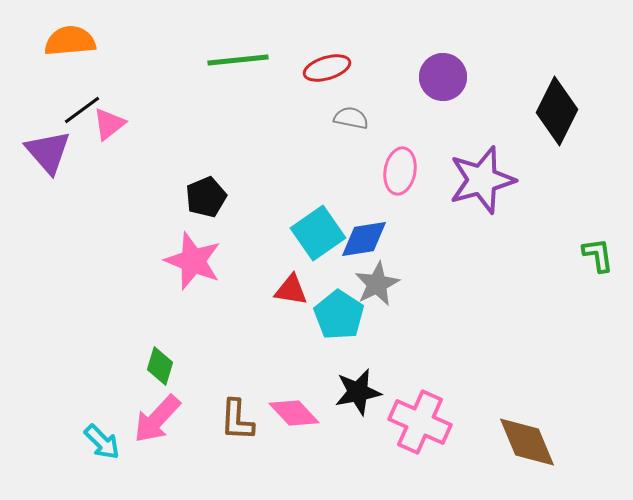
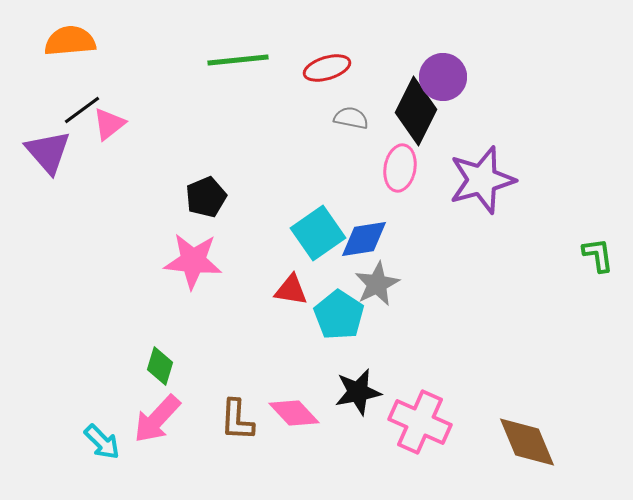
black diamond: moved 141 px left
pink ellipse: moved 3 px up
pink star: rotated 16 degrees counterclockwise
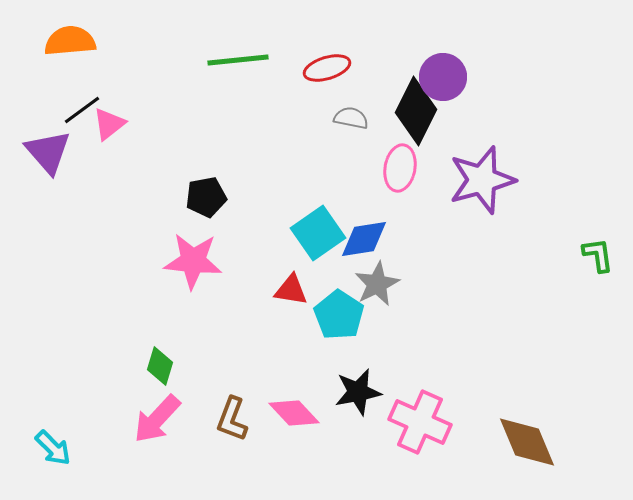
black pentagon: rotated 12 degrees clockwise
brown L-shape: moved 5 px left, 1 px up; rotated 18 degrees clockwise
cyan arrow: moved 49 px left, 6 px down
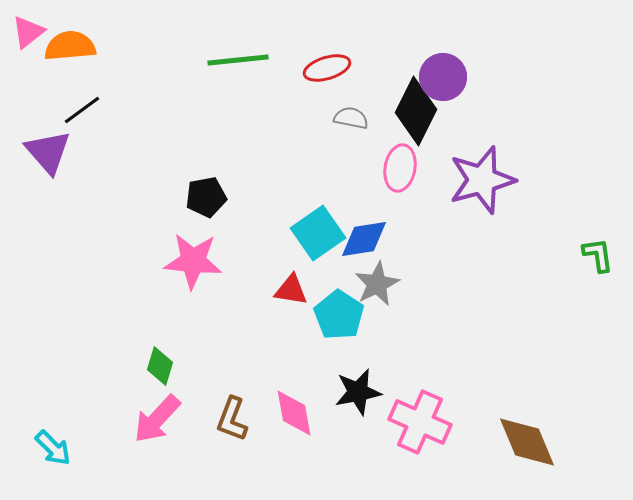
orange semicircle: moved 5 px down
pink triangle: moved 81 px left, 92 px up
pink diamond: rotated 33 degrees clockwise
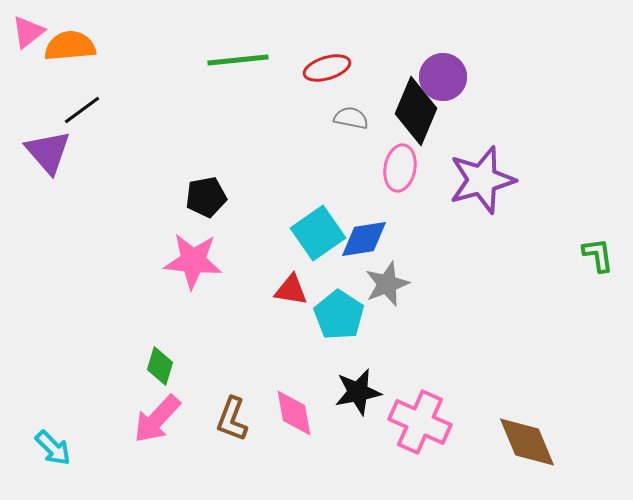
black diamond: rotated 4 degrees counterclockwise
gray star: moved 10 px right; rotated 6 degrees clockwise
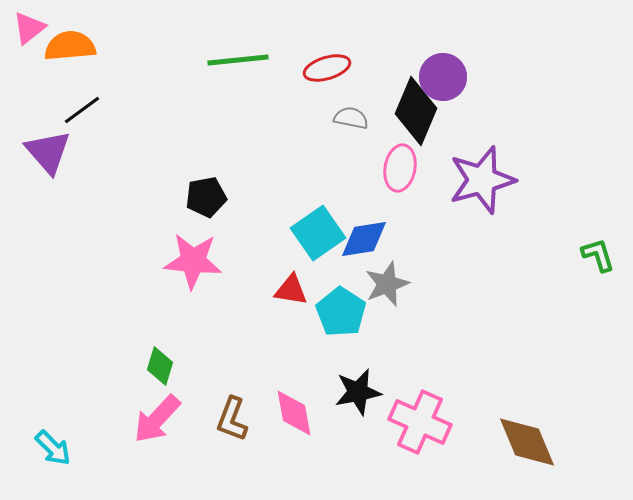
pink triangle: moved 1 px right, 4 px up
green L-shape: rotated 9 degrees counterclockwise
cyan pentagon: moved 2 px right, 3 px up
